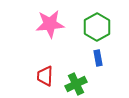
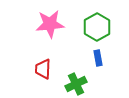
red trapezoid: moved 2 px left, 7 px up
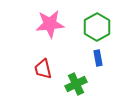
red trapezoid: rotated 15 degrees counterclockwise
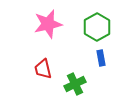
pink star: moved 2 px left; rotated 8 degrees counterclockwise
blue rectangle: moved 3 px right
green cross: moved 1 px left
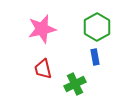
pink star: moved 6 px left, 5 px down
blue rectangle: moved 6 px left, 1 px up
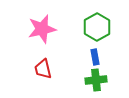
green cross: moved 21 px right, 4 px up; rotated 20 degrees clockwise
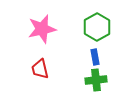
red trapezoid: moved 3 px left
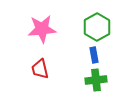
pink star: rotated 8 degrees clockwise
blue rectangle: moved 1 px left, 2 px up
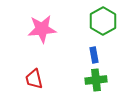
green hexagon: moved 6 px right, 6 px up
red trapezoid: moved 6 px left, 10 px down
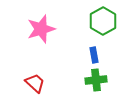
pink star: moved 1 px left; rotated 12 degrees counterclockwise
red trapezoid: moved 1 px right, 4 px down; rotated 145 degrees clockwise
